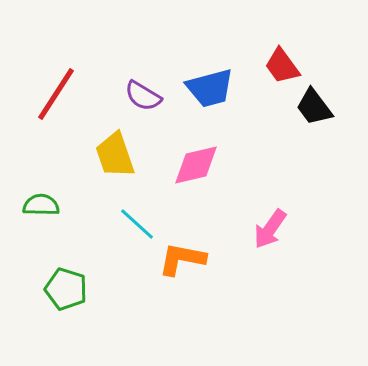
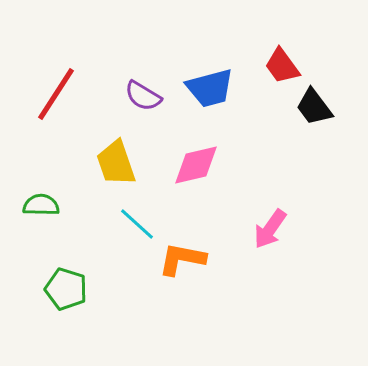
yellow trapezoid: moved 1 px right, 8 px down
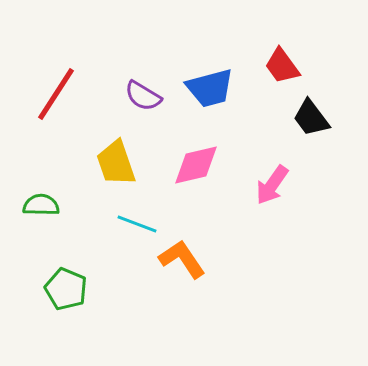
black trapezoid: moved 3 px left, 11 px down
cyan line: rotated 21 degrees counterclockwise
pink arrow: moved 2 px right, 44 px up
orange L-shape: rotated 45 degrees clockwise
green pentagon: rotated 6 degrees clockwise
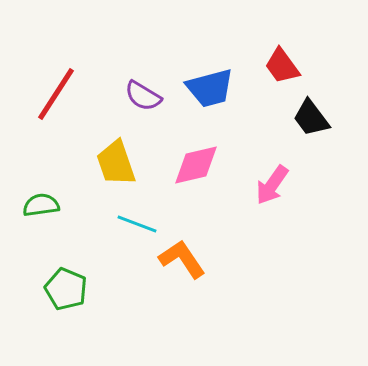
green semicircle: rotated 9 degrees counterclockwise
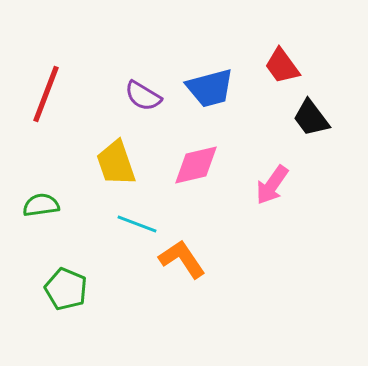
red line: moved 10 px left; rotated 12 degrees counterclockwise
